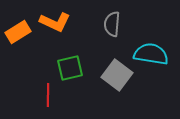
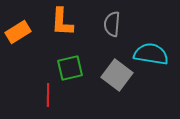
orange L-shape: moved 7 px right; rotated 68 degrees clockwise
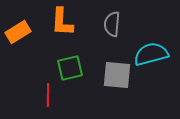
cyan semicircle: rotated 24 degrees counterclockwise
gray square: rotated 32 degrees counterclockwise
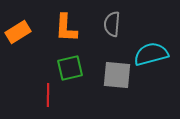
orange L-shape: moved 4 px right, 6 px down
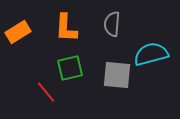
red line: moved 2 px left, 3 px up; rotated 40 degrees counterclockwise
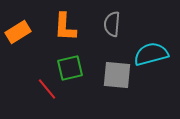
orange L-shape: moved 1 px left, 1 px up
red line: moved 1 px right, 3 px up
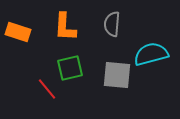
orange rectangle: rotated 50 degrees clockwise
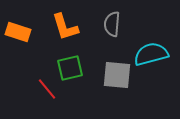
orange L-shape: rotated 20 degrees counterclockwise
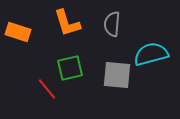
orange L-shape: moved 2 px right, 4 px up
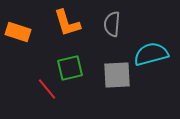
gray square: rotated 8 degrees counterclockwise
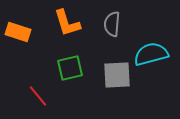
red line: moved 9 px left, 7 px down
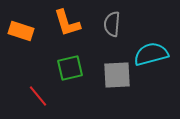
orange rectangle: moved 3 px right, 1 px up
